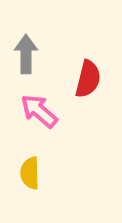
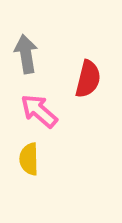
gray arrow: rotated 9 degrees counterclockwise
yellow semicircle: moved 1 px left, 14 px up
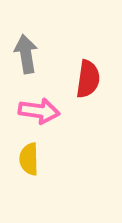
red semicircle: rotated 6 degrees counterclockwise
pink arrow: rotated 147 degrees clockwise
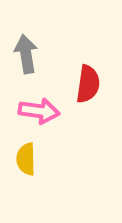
red semicircle: moved 5 px down
yellow semicircle: moved 3 px left
